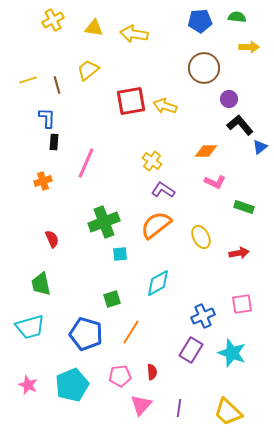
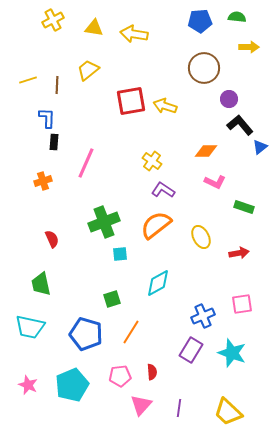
brown line at (57, 85): rotated 18 degrees clockwise
cyan trapezoid at (30, 327): rotated 28 degrees clockwise
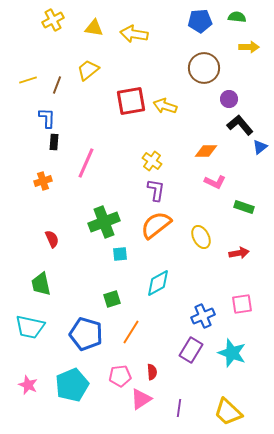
brown line at (57, 85): rotated 18 degrees clockwise
purple L-shape at (163, 190): moved 7 px left; rotated 65 degrees clockwise
pink triangle at (141, 405): moved 6 px up; rotated 15 degrees clockwise
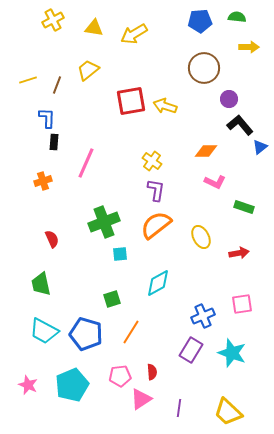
yellow arrow at (134, 34): rotated 40 degrees counterclockwise
cyan trapezoid at (30, 327): moved 14 px right, 4 px down; rotated 16 degrees clockwise
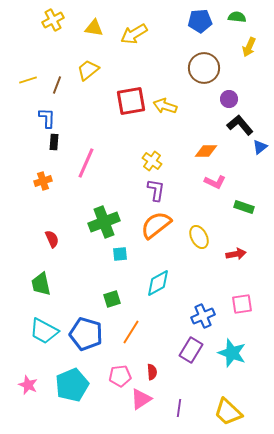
yellow arrow at (249, 47): rotated 114 degrees clockwise
yellow ellipse at (201, 237): moved 2 px left
red arrow at (239, 253): moved 3 px left, 1 px down
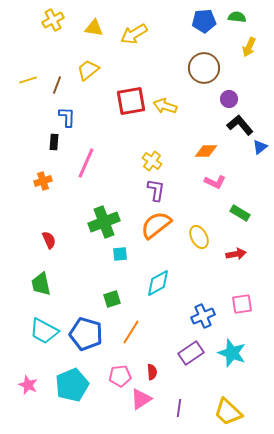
blue pentagon at (200, 21): moved 4 px right
blue L-shape at (47, 118): moved 20 px right, 1 px up
green rectangle at (244, 207): moved 4 px left, 6 px down; rotated 12 degrees clockwise
red semicircle at (52, 239): moved 3 px left, 1 px down
purple rectangle at (191, 350): moved 3 px down; rotated 25 degrees clockwise
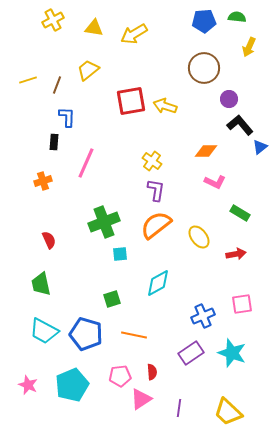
yellow ellipse at (199, 237): rotated 10 degrees counterclockwise
orange line at (131, 332): moved 3 px right, 3 px down; rotated 70 degrees clockwise
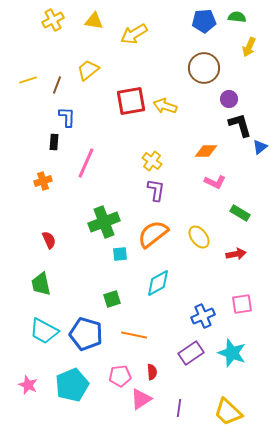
yellow triangle at (94, 28): moved 7 px up
black L-shape at (240, 125): rotated 24 degrees clockwise
orange semicircle at (156, 225): moved 3 px left, 9 px down
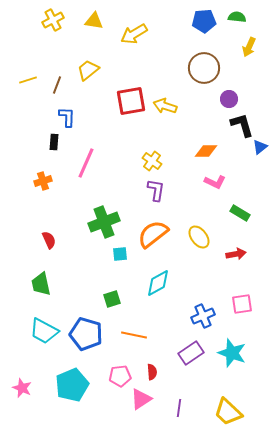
black L-shape at (240, 125): moved 2 px right
pink star at (28, 385): moved 6 px left, 3 px down
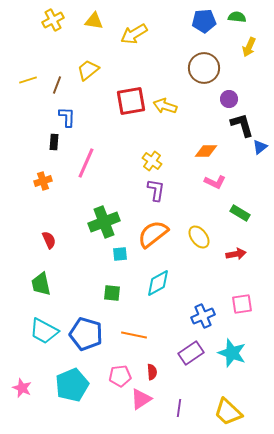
green square at (112, 299): moved 6 px up; rotated 24 degrees clockwise
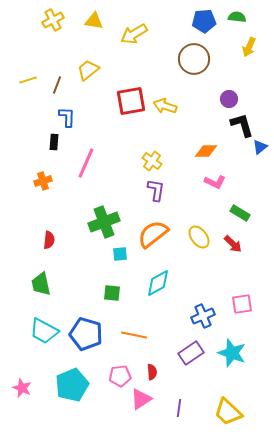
brown circle at (204, 68): moved 10 px left, 9 px up
red semicircle at (49, 240): rotated 30 degrees clockwise
red arrow at (236, 254): moved 3 px left, 10 px up; rotated 54 degrees clockwise
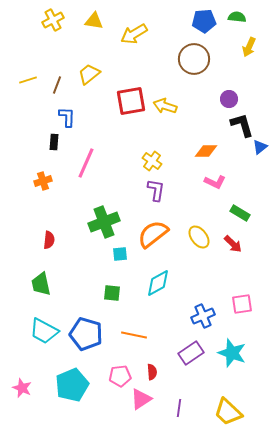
yellow trapezoid at (88, 70): moved 1 px right, 4 px down
